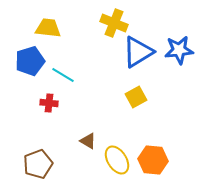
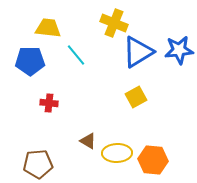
blue pentagon: rotated 16 degrees clockwise
cyan line: moved 13 px right, 20 px up; rotated 20 degrees clockwise
yellow ellipse: moved 7 px up; rotated 60 degrees counterclockwise
brown pentagon: rotated 16 degrees clockwise
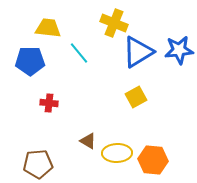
cyan line: moved 3 px right, 2 px up
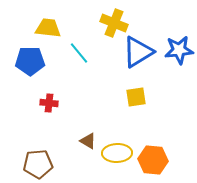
yellow square: rotated 20 degrees clockwise
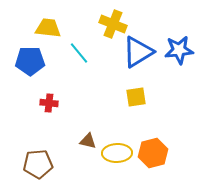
yellow cross: moved 1 px left, 1 px down
brown triangle: rotated 18 degrees counterclockwise
orange hexagon: moved 7 px up; rotated 20 degrees counterclockwise
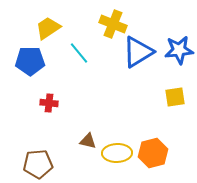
yellow trapezoid: rotated 40 degrees counterclockwise
yellow square: moved 39 px right
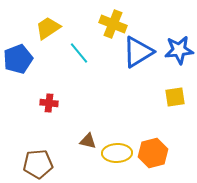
blue pentagon: moved 12 px left, 2 px up; rotated 20 degrees counterclockwise
